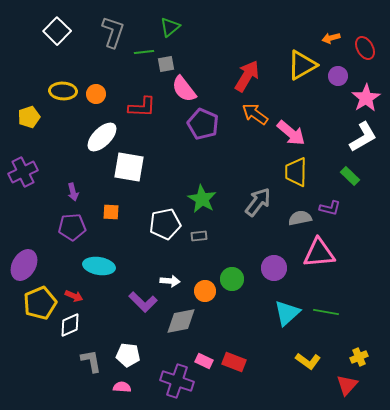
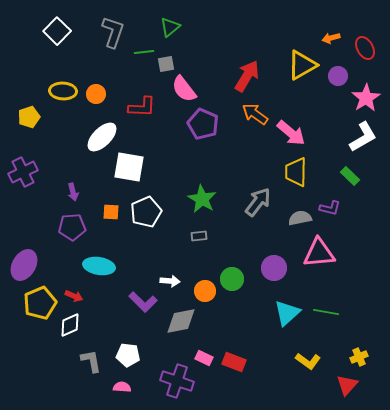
white pentagon at (165, 224): moved 19 px left, 12 px up; rotated 12 degrees counterclockwise
pink rectangle at (204, 361): moved 3 px up
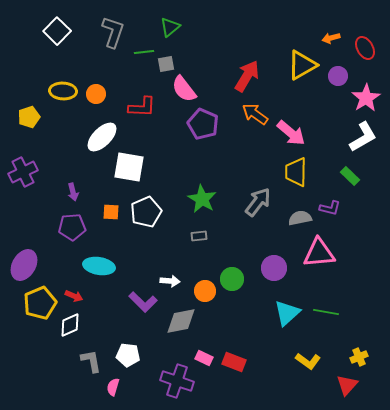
pink semicircle at (122, 387): moved 9 px left; rotated 78 degrees counterclockwise
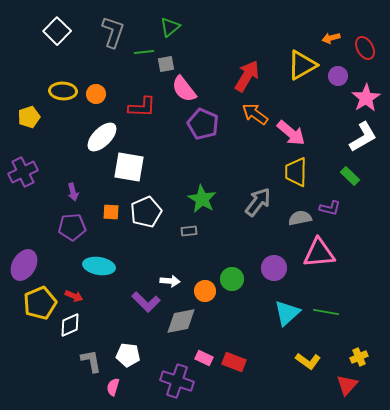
gray rectangle at (199, 236): moved 10 px left, 5 px up
purple L-shape at (143, 302): moved 3 px right
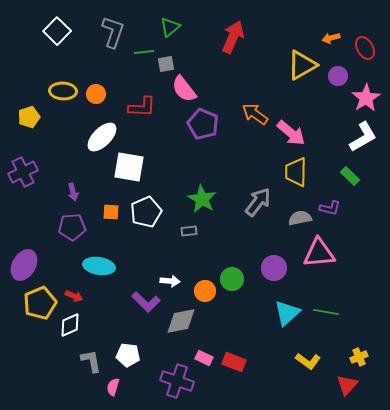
red arrow at (247, 76): moved 14 px left, 39 px up; rotated 8 degrees counterclockwise
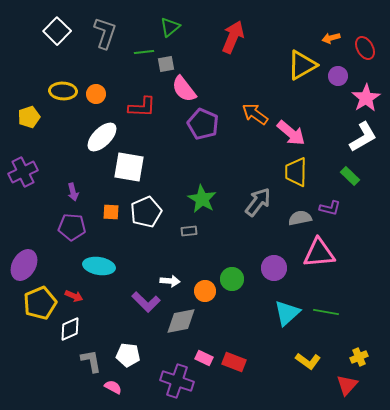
gray L-shape at (113, 32): moved 8 px left, 1 px down
purple pentagon at (72, 227): rotated 8 degrees clockwise
white diamond at (70, 325): moved 4 px down
pink semicircle at (113, 387): rotated 102 degrees clockwise
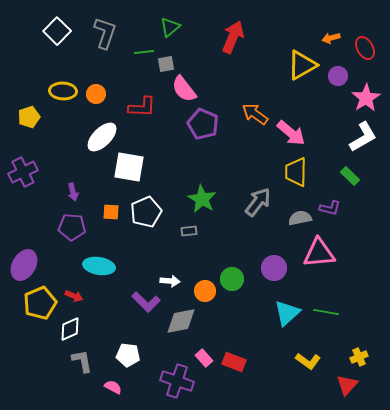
pink rectangle at (204, 358): rotated 24 degrees clockwise
gray L-shape at (91, 361): moved 9 px left
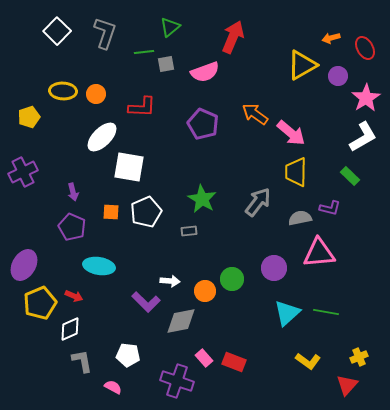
pink semicircle at (184, 89): moved 21 px right, 17 px up; rotated 72 degrees counterclockwise
purple pentagon at (72, 227): rotated 20 degrees clockwise
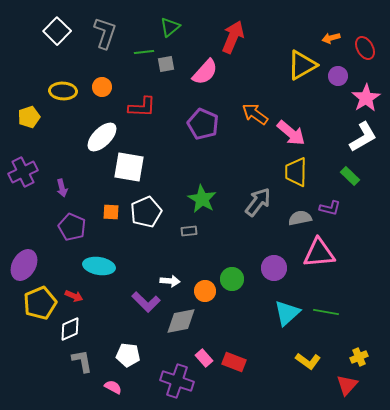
pink semicircle at (205, 72): rotated 28 degrees counterclockwise
orange circle at (96, 94): moved 6 px right, 7 px up
purple arrow at (73, 192): moved 11 px left, 4 px up
